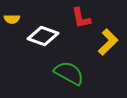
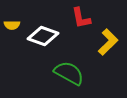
yellow semicircle: moved 6 px down
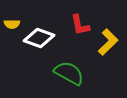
red L-shape: moved 1 px left, 7 px down
yellow semicircle: moved 1 px up
white diamond: moved 4 px left, 2 px down
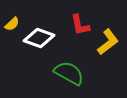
yellow semicircle: rotated 42 degrees counterclockwise
yellow L-shape: rotated 8 degrees clockwise
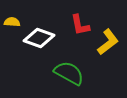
yellow semicircle: moved 2 px up; rotated 133 degrees counterclockwise
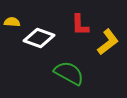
red L-shape: rotated 10 degrees clockwise
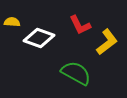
red L-shape: rotated 25 degrees counterclockwise
yellow L-shape: moved 1 px left
green semicircle: moved 7 px right
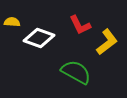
green semicircle: moved 1 px up
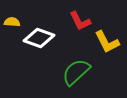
red L-shape: moved 4 px up
yellow L-shape: rotated 100 degrees clockwise
green semicircle: rotated 72 degrees counterclockwise
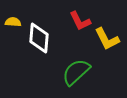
yellow semicircle: moved 1 px right
white diamond: rotated 76 degrees clockwise
yellow L-shape: moved 3 px up
